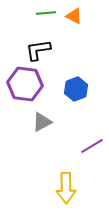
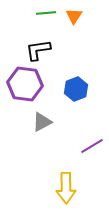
orange triangle: rotated 36 degrees clockwise
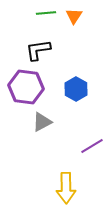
purple hexagon: moved 1 px right, 3 px down
blue hexagon: rotated 10 degrees counterclockwise
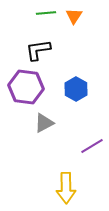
gray triangle: moved 2 px right, 1 px down
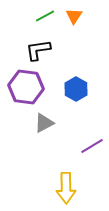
green line: moved 1 px left, 3 px down; rotated 24 degrees counterclockwise
